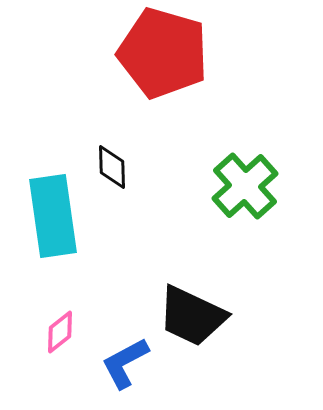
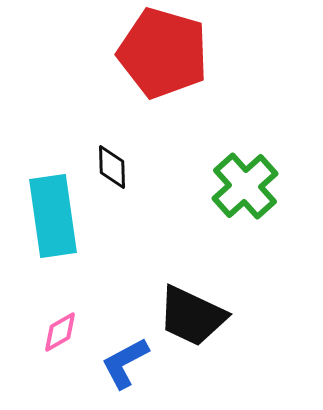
pink diamond: rotated 9 degrees clockwise
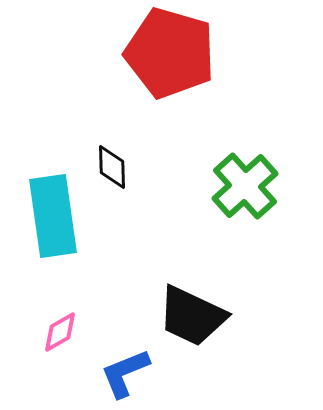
red pentagon: moved 7 px right
blue L-shape: moved 10 px down; rotated 6 degrees clockwise
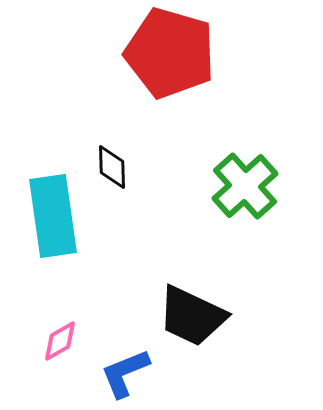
pink diamond: moved 9 px down
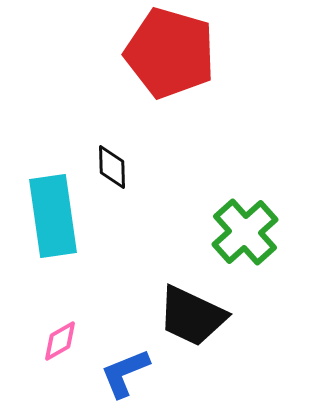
green cross: moved 46 px down
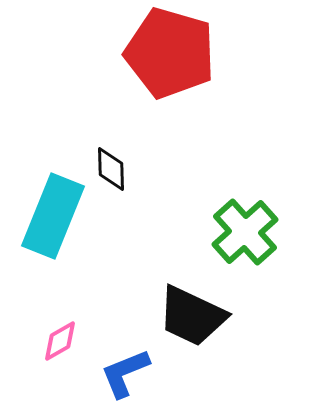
black diamond: moved 1 px left, 2 px down
cyan rectangle: rotated 30 degrees clockwise
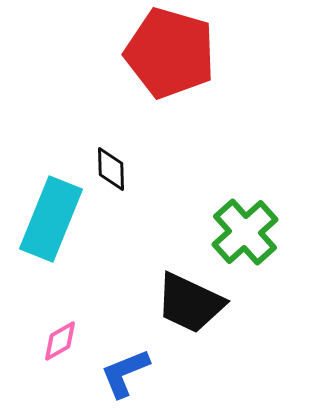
cyan rectangle: moved 2 px left, 3 px down
black trapezoid: moved 2 px left, 13 px up
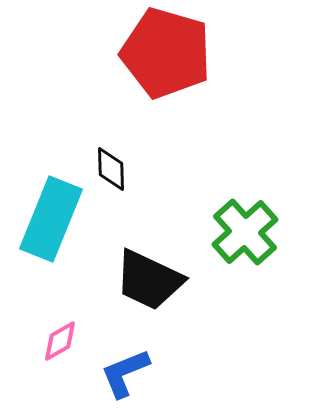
red pentagon: moved 4 px left
black trapezoid: moved 41 px left, 23 px up
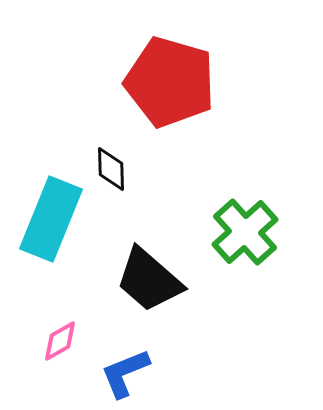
red pentagon: moved 4 px right, 29 px down
black trapezoid: rotated 16 degrees clockwise
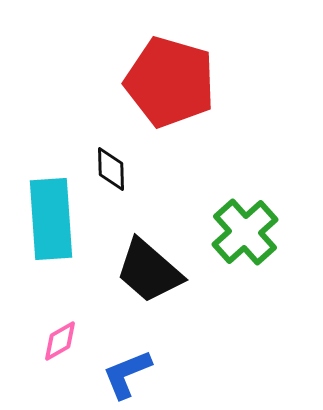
cyan rectangle: rotated 26 degrees counterclockwise
black trapezoid: moved 9 px up
blue L-shape: moved 2 px right, 1 px down
